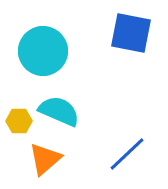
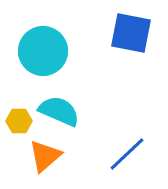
orange triangle: moved 3 px up
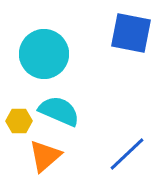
cyan circle: moved 1 px right, 3 px down
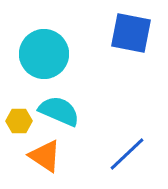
orange triangle: rotated 45 degrees counterclockwise
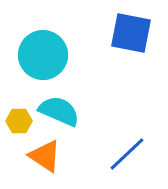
cyan circle: moved 1 px left, 1 px down
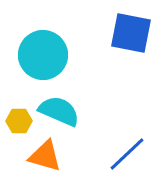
orange triangle: rotated 18 degrees counterclockwise
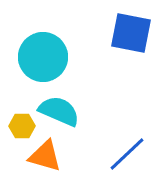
cyan circle: moved 2 px down
yellow hexagon: moved 3 px right, 5 px down
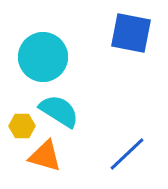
cyan semicircle: rotated 9 degrees clockwise
